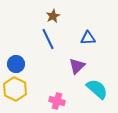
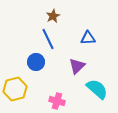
blue circle: moved 20 px right, 2 px up
yellow hexagon: rotated 20 degrees clockwise
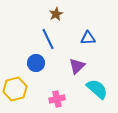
brown star: moved 3 px right, 2 px up
blue circle: moved 1 px down
pink cross: moved 2 px up; rotated 28 degrees counterclockwise
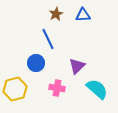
blue triangle: moved 5 px left, 23 px up
pink cross: moved 11 px up; rotated 21 degrees clockwise
